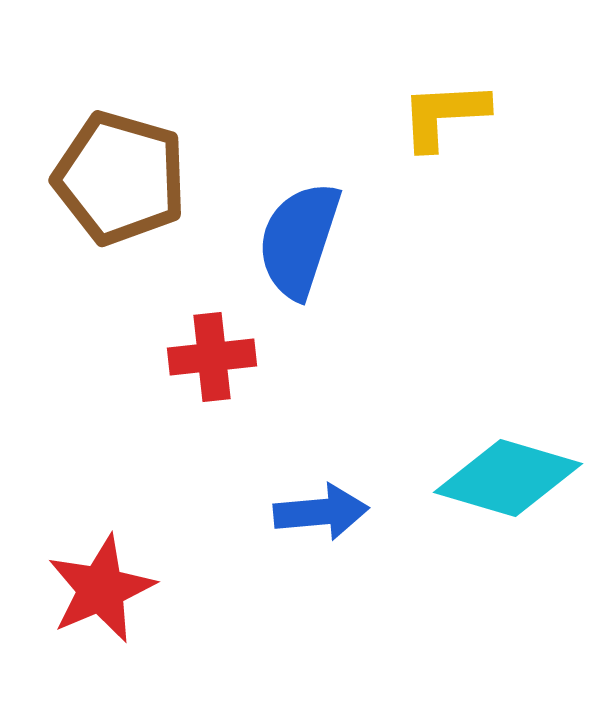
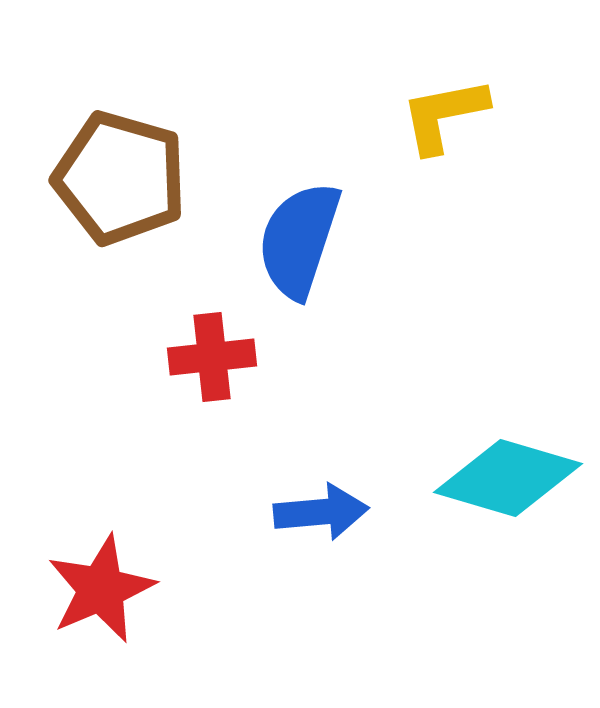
yellow L-shape: rotated 8 degrees counterclockwise
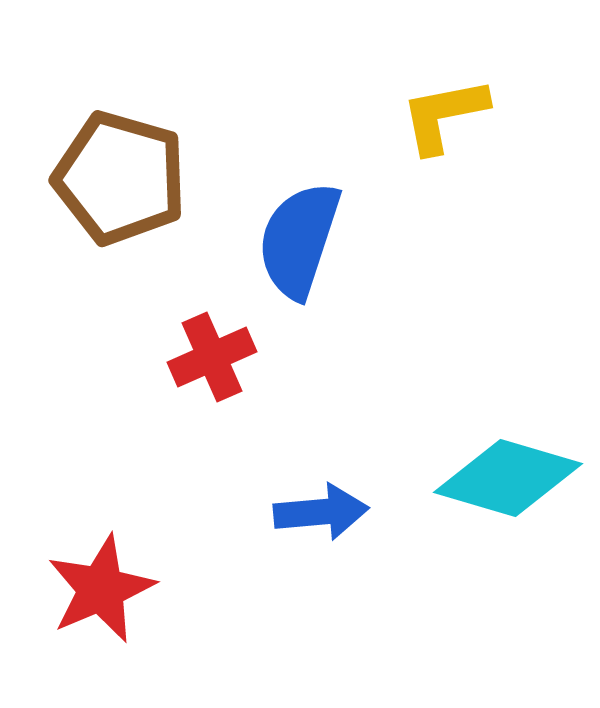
red cross: rotated 18 degrees counterclockwise
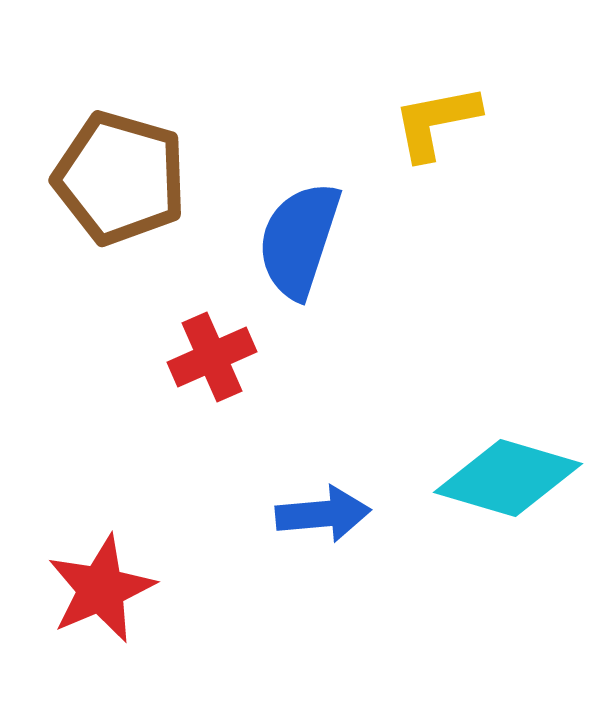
yellow L-shape: moved 8 px left, 7 px down
blue arrow: moved 2 px right, 2 px down
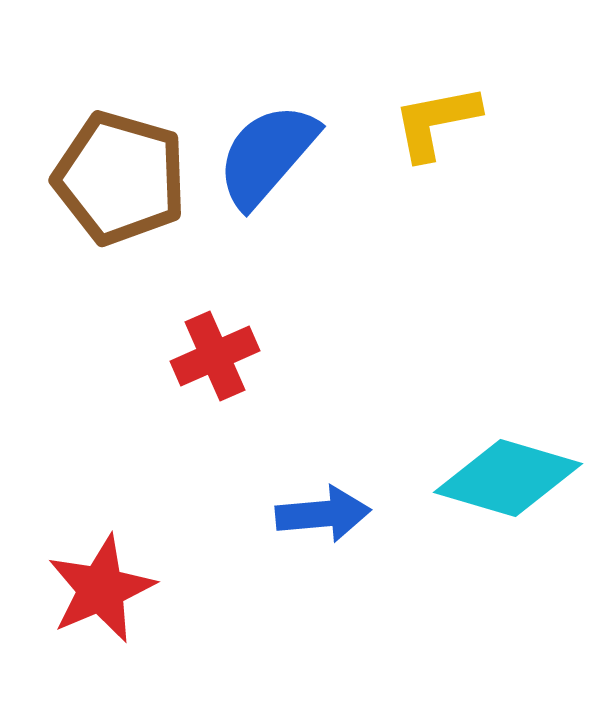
blue semicircle: moved 32 px left, 85 px up; rotated 23 degrees clockwise
red cross: moved 3 px right, 1 px up
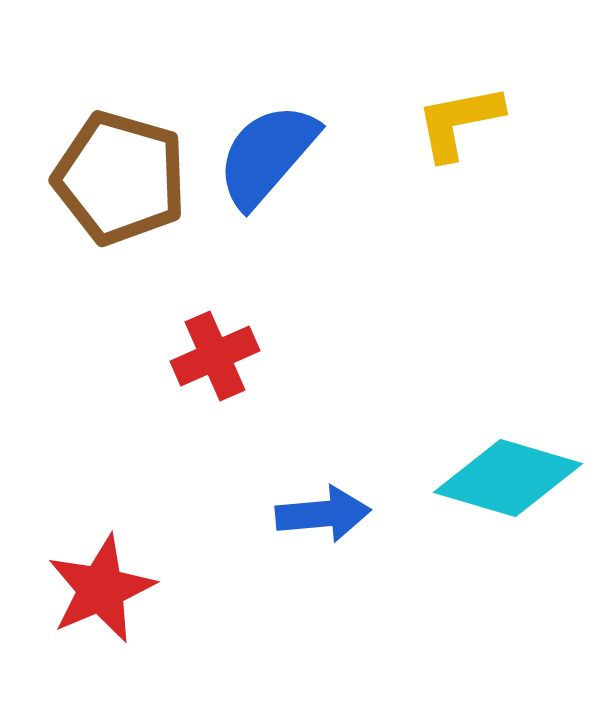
yellow L-shape: moved 23 px right
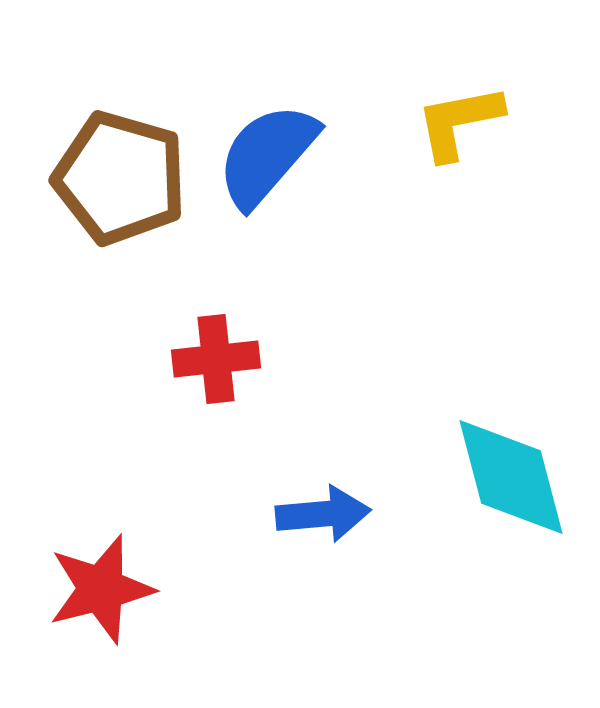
red cross: moved 1 px right, 3 px down; rotated 18 degrees clockwise
cyan diamond: moved 3 px right, 1 px up; rotated 59 degrees clockwise
red star: rotated 9 degrees clockwise
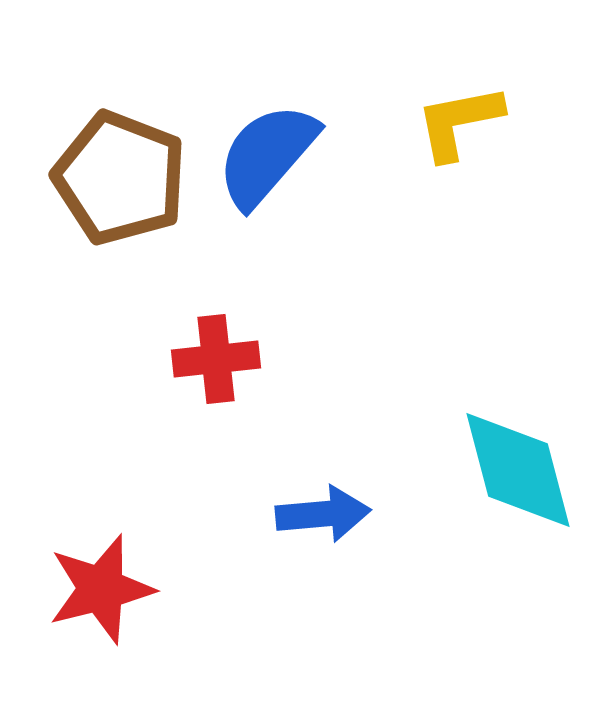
brown pentagon: rotated 5 degrees clockwise
cyan diamond: moved 7 px right, 7 px up
